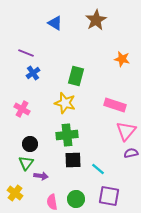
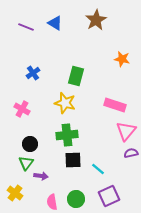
purple line: moved 26 px up
purple square: rotated 35 degrees counterclockwise
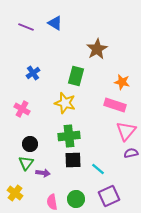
brown star: moved 1 px right, 29 px down
orange star: moved 23 px down
green cross: moved 2 px right, 1 px down
purple arrow: moved 2 px right, 3 px up
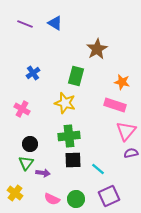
purple line: moved 1 px left, 3 px up
pink semicircle: moved 3 px up; rotated 56 degrees counterclockwise
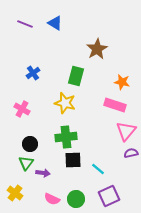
green cross: moved 3 px left, 1 px down
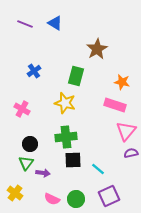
blue cross: moved 1 px right, 2 px up
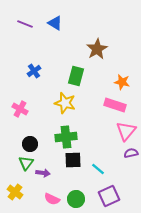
pink cross: moved 2 px left
yellow cross: moved 1 px up
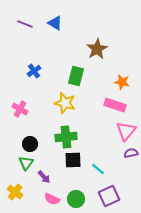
purple arrow: moved 1 px right, 4 px down; rotated 40 degrees clockwise
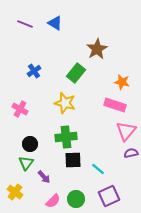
green rectangle: moved 3 px up; rotated 24 degrees clockwise
pink semicircle: moved 1 px right, 2 px down; rotated 70 degrees counterclockwise
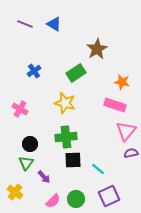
blue triangle: moved 1 px left, 1 px down
green rectangle: rotated 18 degrees clockwise
